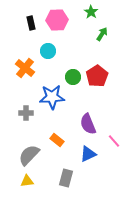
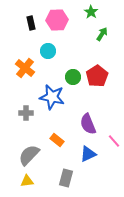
blue star: rotated 15 degrees clockwise
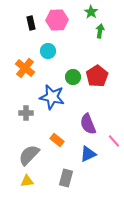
green arrow: moved 2 px left, 3 px up; rotated 24 degrees counterclockwise
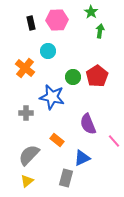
blue triangle: moved 6 px left, 4 px down
yellow triangle: rotated 32 degrees counterclockwise
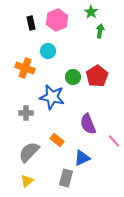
pink hexagon: rotated 20 degrees counterclockwise
orange cross: rotated 18 degrees counterclockwise
gray semicircle: moved 3 px up
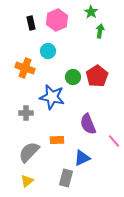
orange rectangle: rotated 40 degrees counterclockwise
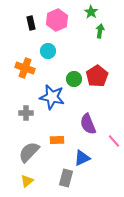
green circle: moved 1 px right, 2 px down
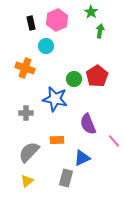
cyan circle: moved 2 px left, 5 px up
blue star: moved 3 px right, 2 px down
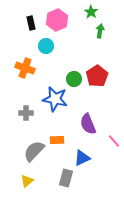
gray semicircle: moved 5 px right, 1 px up
